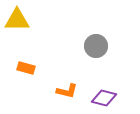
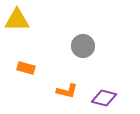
gray circle: moved 13 px left
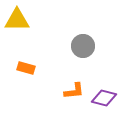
orange L-shape: moved 7 px right; rotated 20 degrees counterclockwise
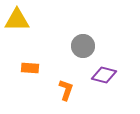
orange rectangle: moved 4 px right; rotated 12 degrees counterclockwise
orange L-shape: moved 8 px left, 1 px up; rotated 65 degrees counterclockwise
purple diamond: moved 23 px up
